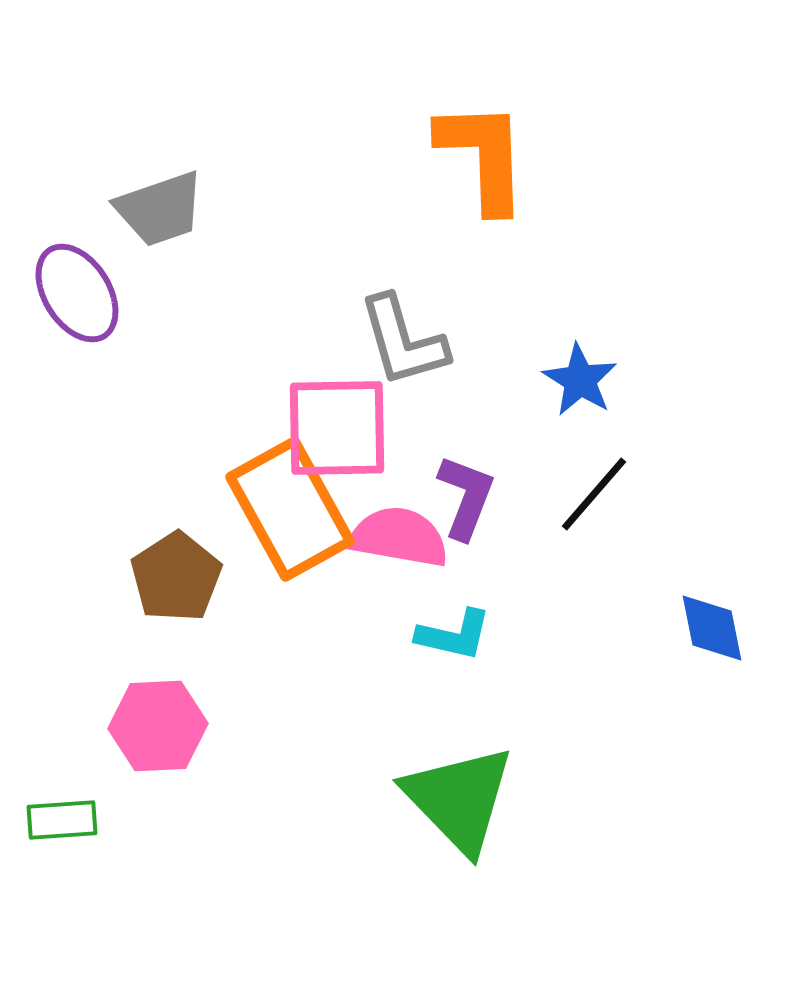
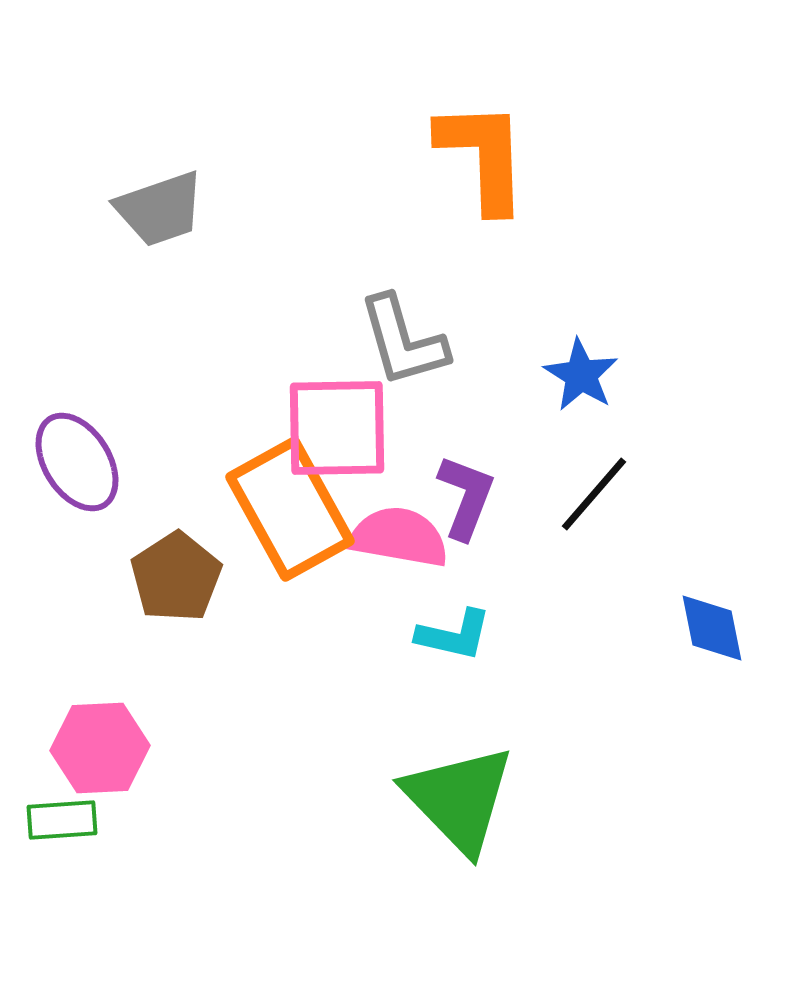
purple ellipse: moved 169 px down
blue star: moved 1 px right, 5 px up
pink hexagon: moved 58 px left, 22 px down
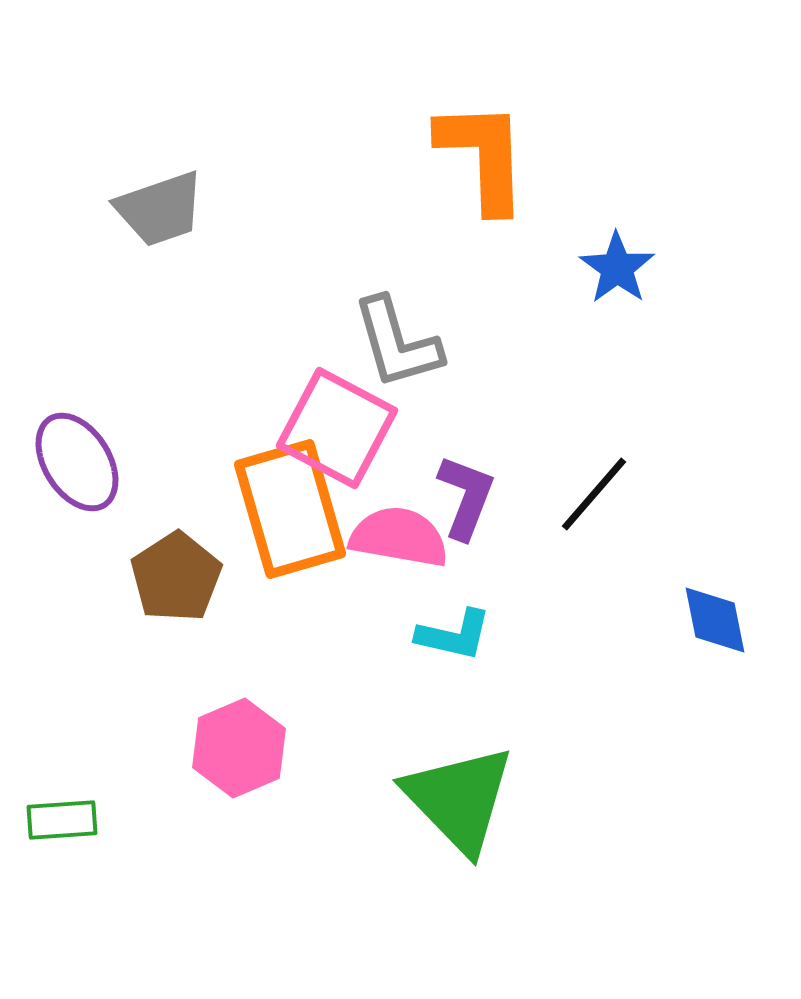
gray L-shape: moved 6 px left, 2 px down
blue star: moved 36 px right, 107 px up; rotated 4 degrees clockwise
pink square: rotated 29 degrees clockwise
orange rectangle: rotated 13 degrees clockwise
blue diamond: moved 3 px right, 8 px up
pink hexagon: moved 139 px right; rotated 20 degrees counterclockwise
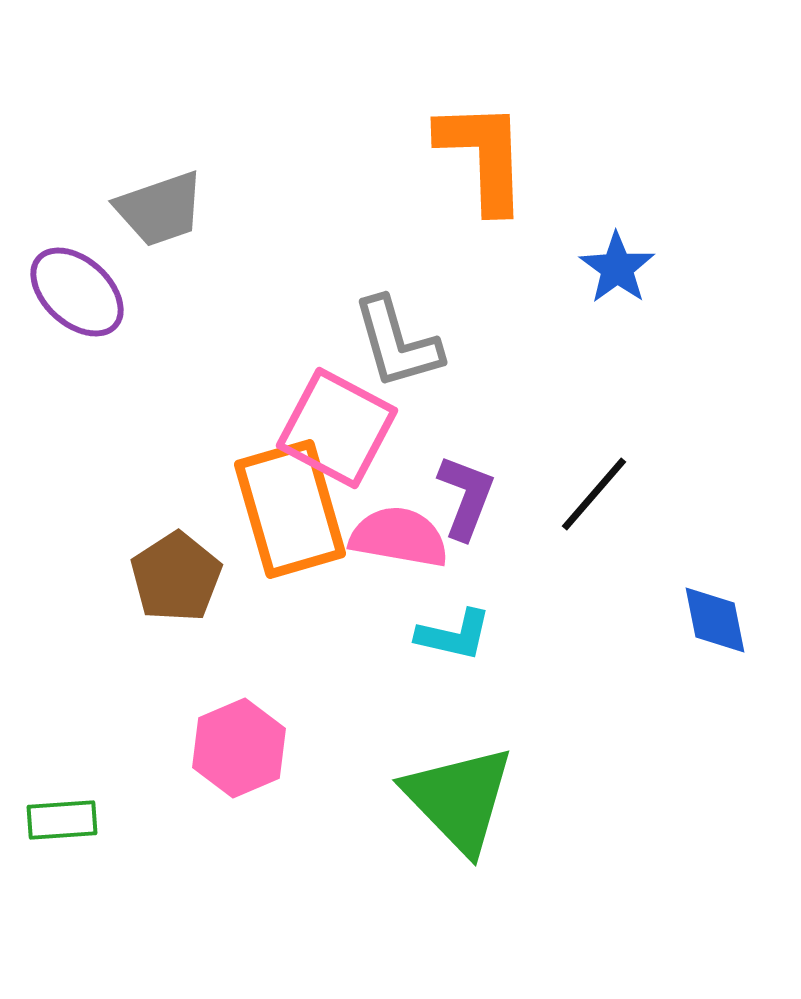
purple ellipse: moved 170 px up; rotated 16 degrees counterclockwise
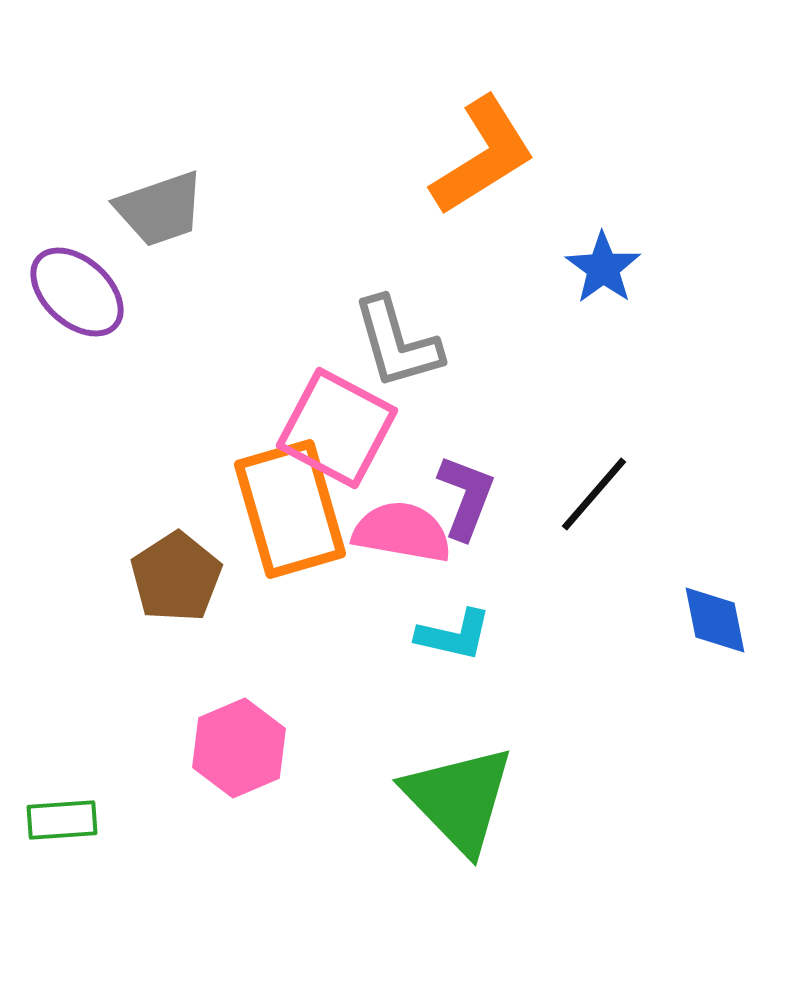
orange L-shape: rotated 60 degrees clockwise
blue star: moved 14 px left
pink semicircle: moved 3 px right, 5 px up
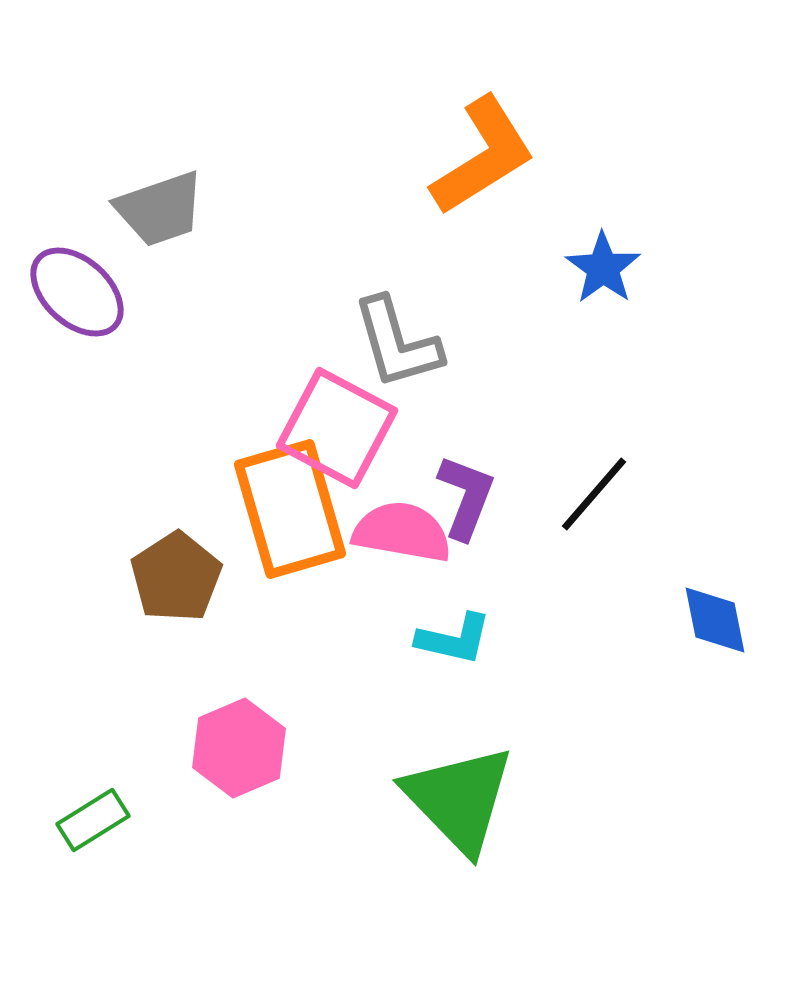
cyan L-shape: moved 4 px down
green rectangle: moved 31 px right; rotated 28 degrees counterclockwise
